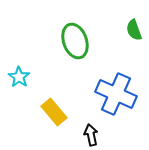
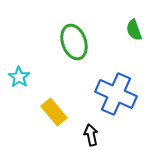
green ellipse: moved 1 px left, 1 px down
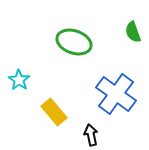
green semicircle: moved 1 px left, 2 px down
green ellipse: rotated 52 degrees counterclockwise
cyan star: moved 3 px down
blue cross: rotated 12 degrees clockwise
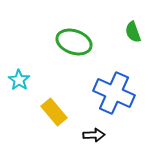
blue cross: moved 2 px left, 1 px up; rotated 12 degrees counterclockwise
black arrow: moved 3 px right; rotated 100 degrees clockwise
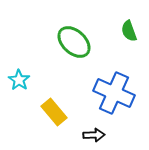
green semicircle: moved 4 px left, 1 px up
green ellipse: rotated 24 degrees clockwise
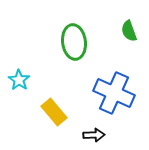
green ellipse: rotated 40 degrees clockwise
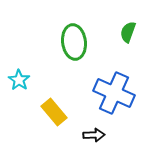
green semicircle: moved 1 px left, 1 px down; rotated 40 degrees clockwise
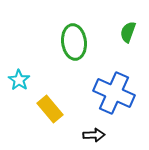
yellow rectangle: moved 4 px left, 3 px up
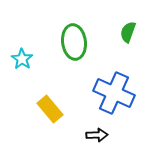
cyan star: moved 3 px right, 21 px up
black arrow: moved 3 px right
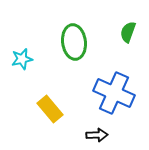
cyan star: rotated 25 degrees clockwise
